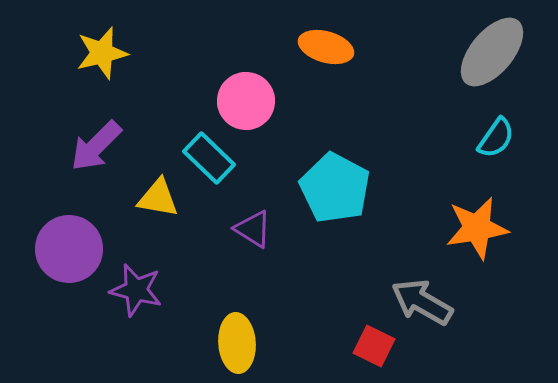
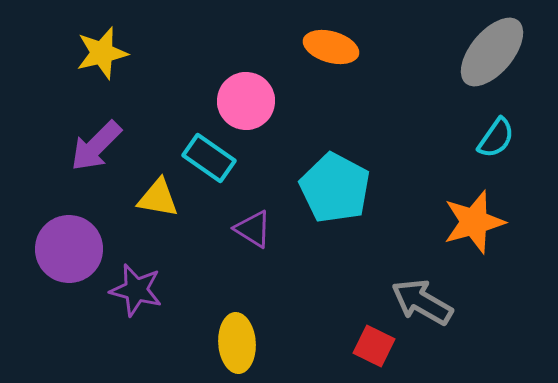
orange ellipse: moved 5 px right
cyan rectangle: rotated 9 degrees counterclockwise
orange star: moved 3 px left, 6 px up; rotated 6 degrees counterclockwise
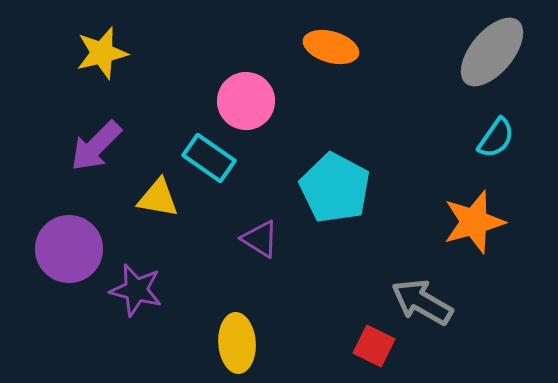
purple triangle: moved 7 px right, 10 px down
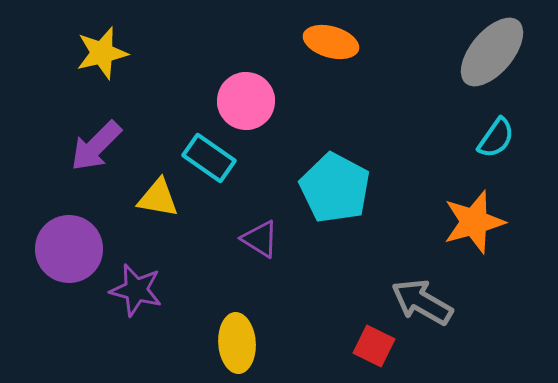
orange ellipse: moved 5 px up
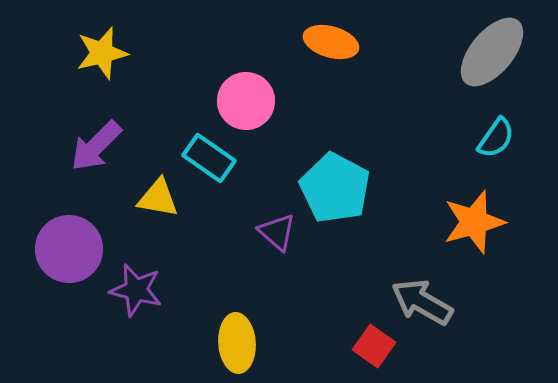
purple triangle: moved 17 px right, 7 px up; rotated 9 degrees clockwise
red square: rotated 9 degrees clockwise
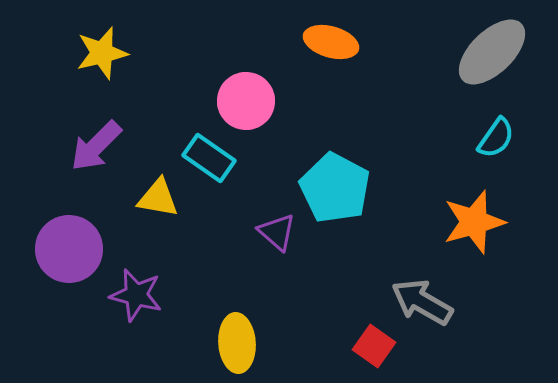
gray ellipse: rotated 6 degrees clockwise
purple star: moved 5 px down
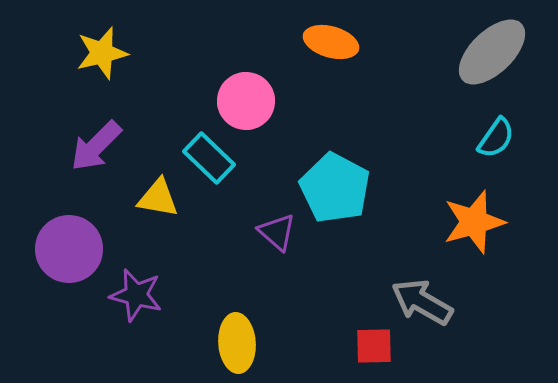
cyan rectangle: rotated 9 degrees clockwise
red square: rotated 36 degrees counterclockwise
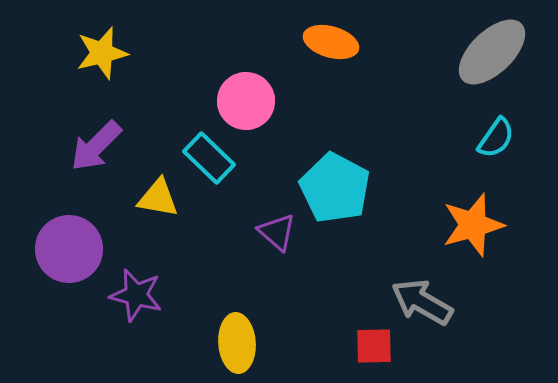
orange star: moved 1 px left, 3 px down
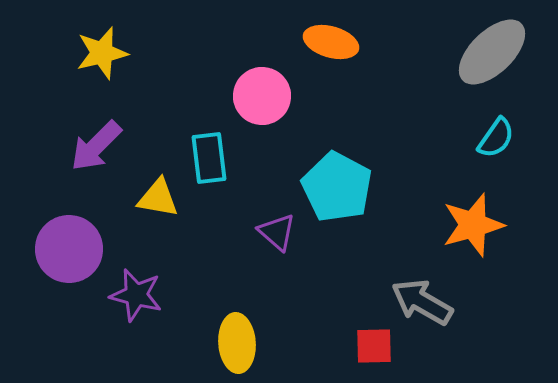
pink circle: moved 16 px right, 5 px up
cyan rectangle: rotated 39 degrees clockwise
cyan pentagon: moved 2 px right, 1 px up
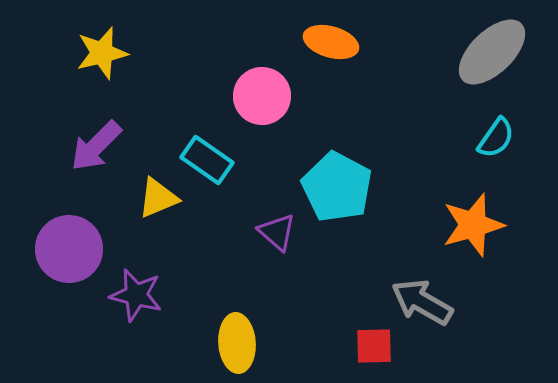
cyan rectangle: moved 2 px left, 2 px down; rotated 48 degrees counterclockwise
yellow triangle: rotated 33 degrees counterclockwise
